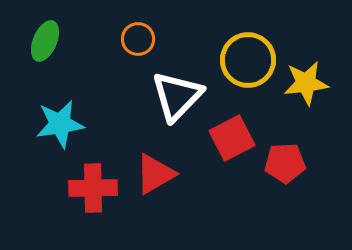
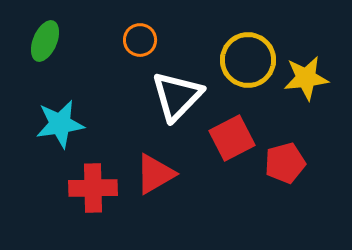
orange circle: moved 2 px right, 1 px down
yellow star: moved 5 px up
red pentagon: rotated 12 degrees counterclockwise
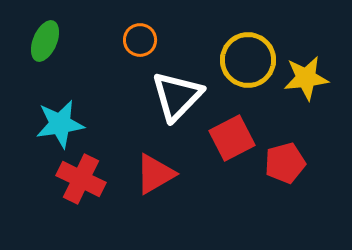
red cross: moved 12 px left, 9 px up; rotated 27 degrees clockwise
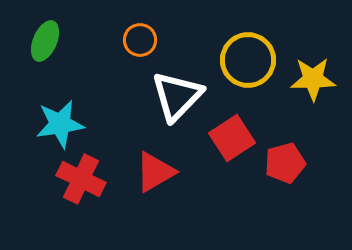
yellow star: moved 7 px right, 1 px down; rotated 6 degrees clockwise
red square: rotated 6 degrees counterclockwise
red triangle: moved 2 px up
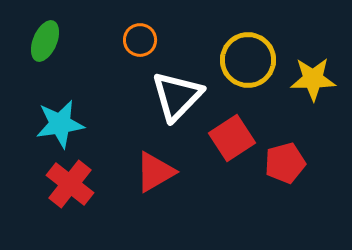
red cross: moved 11 px left, 5 px down; rotated 12 degrees clockwise
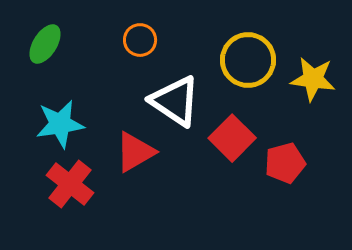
green ellipse: moved 3 px down; rotated 9 degrees clockwise
yellow star: rotated 9 degrees clockwise
white triangle: moved 2 px left, 5 px down; rotated 40 degrees counterclockwise
red square: rotated 12 degrees counterclockwise
red triangle: moved 20 px left, 20 px up
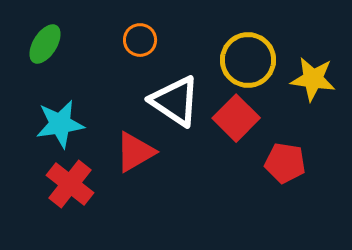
red square: moved 4 px right, 20 px up
red pentagon: rotated 24 degrees clockwise
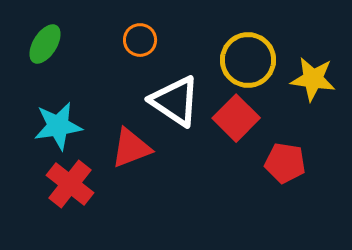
cyan star: moved 2 px left, 2 px down
red triangle: moved 4 px left, 4 px up; rotated 9 degrees clockwise
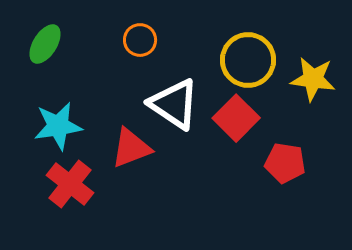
white triangle: moved 1 px left, 3 px down
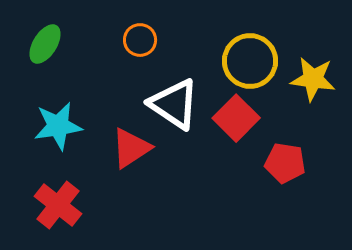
yellow circle: moved 2 px right, 1 px down
red triangle: rotated 12 degrees counterclockwise
red cross: moved 12 px left, 21 px down
